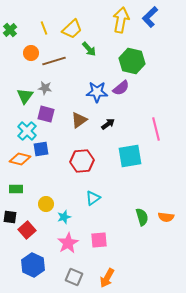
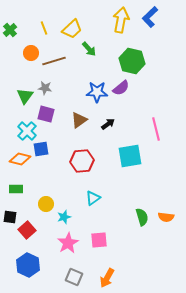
blue hexagon: moved 5 px left
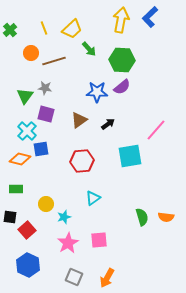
green hexagon: moved 10 px left, 1 px up; rotated 10 degrees counterclockwise
purple semicircle: moved 1 px right, 1 px up
pink line: moved 1 px down; rotated 55 degrees clockwise
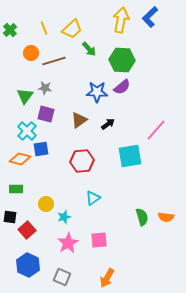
gray square: moved 12 px left
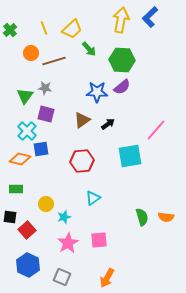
brown triangle: moved 3 px right
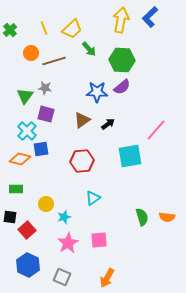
orange semicircle: moved 1 px right
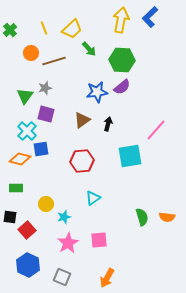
gray star: rotated 24 degrees counterclockwise
blue star: rotated 10 degrees counterclockwise
black arrow: rotated 40 degrees counterclockwise
green rectangle: moved 1 px up
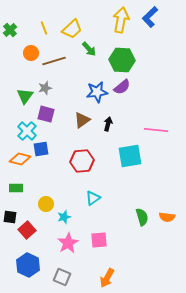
pink line: rotated 55 degrees clockwise
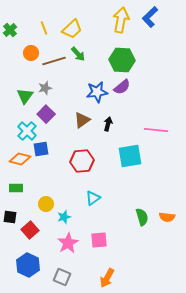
green arrow: moved 11 px left, 5 px down
purple square: rotated 30 degrees clockwise
red square: moved 3 px right
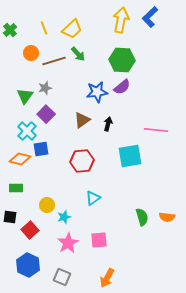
yellow circle: moved 1 px right, 1 px down
